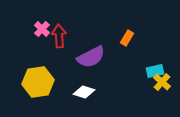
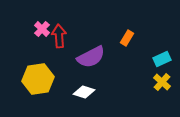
cyan rectangle: moved 7 px right, 12 px up; rotated 12 degrees counterclockwise
yellow hexagon: moved 3 px up
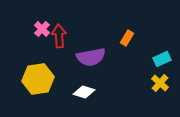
purple semicircle: rotated 16 degrees clockwise
yellow cross: moved 2 px left, 1 px down
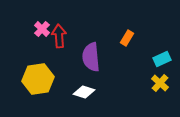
purple semicircle: rotated 96 degrees clockwise
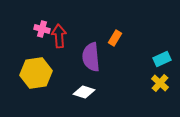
pink cross: rotated 28 degrees counterclockwise
orange rectangle: moved 12 px left
yellow hexagon: moved 2 px left, 6 px up
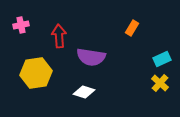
pink cross: moved 21 px left, 4 px up; rotated 28 degrees counterclockwise
orange rectangle: moved 17 px right, 10 px up
purple semicircle: rotated 76 degrees counterclockwise
